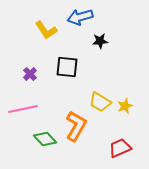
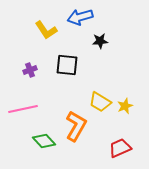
black square: moved 2 px up
purple cross: moved 4 px up; rotated 24 degrees clockwise
green diamond: moved 1 px left, 2 px down
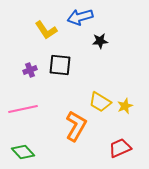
black square: moved 7 px left
green diamond: moved 21 px left, 11 px down
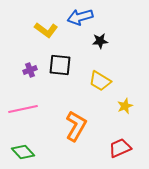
yellow L-shape: rotated 20 degrees counterclockwise
yellow trapezoid: moved 21 px up
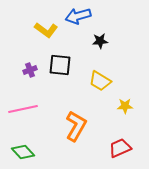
blue arrow: moved 2 px left, 1 px up
yellow star: rotated 21 degrees clockwise
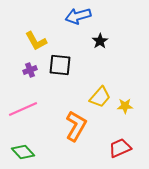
yellow L-shape: moved 10 px left, 11 px down; rotated 25 degrees clockwise
black star: rotated 28 degrees counterclockwise
yellow trapezoid: moved 16 px down; rotated 80 degrees counterclockwise
pink line: rotated 12 degrees counterclockwise
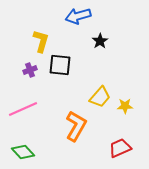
yellow L-shape: moved 5 px right; rotated 135 degrees counterclockwise
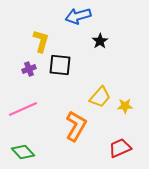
purple cross: moved 1 px left, 1 px up
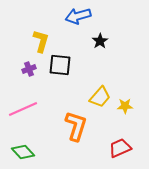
orange L-shape: rotated 12 degrees counterclockwise
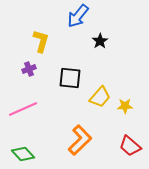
blue arrow: rotated 35 degrees counterclockwise
black square: moved 10 px right, 13 px down
orange L-shape: moved 4 px right, 14 px down; rotated 28 degrees clockwise
red trapezoid: moved 10 px right, 2 px up; rotated 115 degrees counterclockwise
green diamond: moved 2 px down
